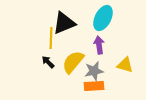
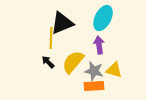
black triangle: moved 2 px left
yellow triangle: moved 11 px left, 5 px down
gray star: rotated 24 degrees clockwise
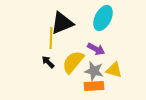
purple arrow: moved 3 px left, 4 px down; rotated 126 degrees clockwise
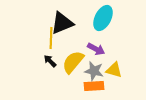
black arrow: moved 2 px right, 1 px up
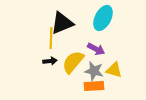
black arrow: rotated 128 degrees clockwise
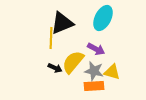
black arrow: moved 5 px right, 7 px down; rotated 32 degrees clockwise
yellow triangle: moved 2 px left, 2 px down
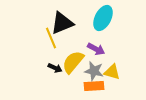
yellow line: rotated 25 degrees counterclockwise
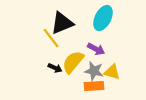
yellow line: rotated 15 degrees counterclockwise
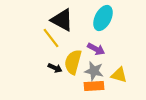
black triangle: moved 3 px up; rotated 50 degrees clockwise
yellow semicircle: rotated 25 degrees counterclockwise
yellow triangle: moved 7 px right, 3 px down
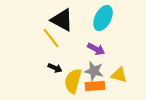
yellow semicircle: moved 19 px down
orange rectangle: moved 1 px right
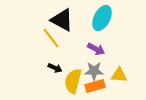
cyan ellipse: moved 1 px left
gray star: rotated 12 degrees counterclockwise
yellow triangle: rotated 12 degrees counterclockwise
orange rectangle: rotated 12 degrees counterclockwise
